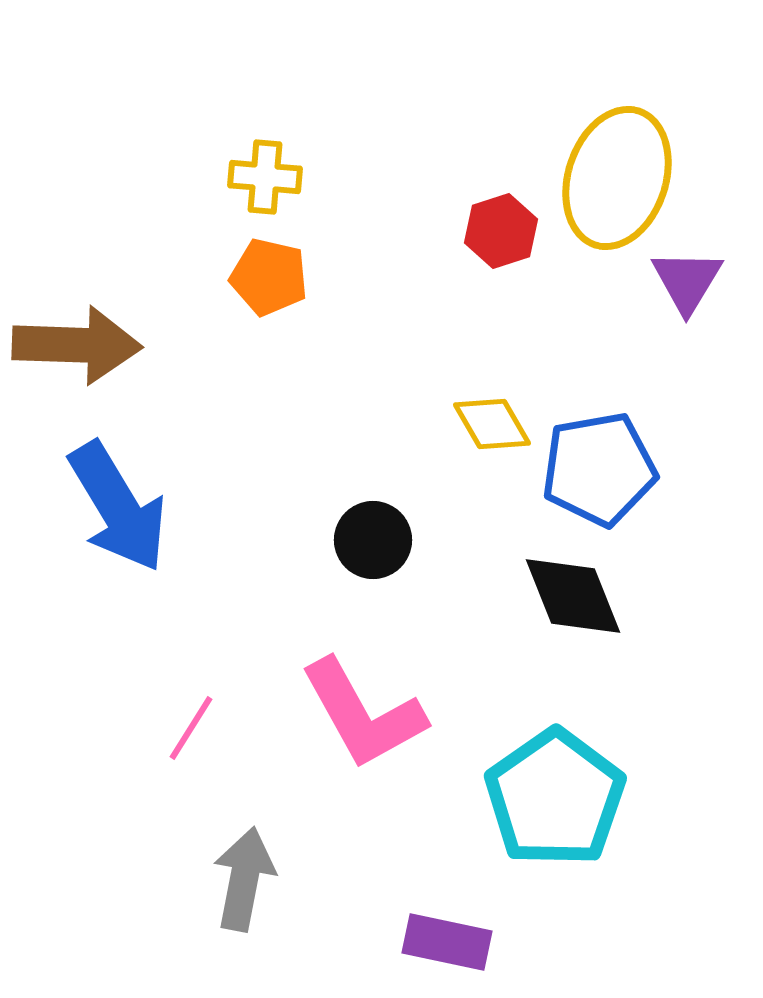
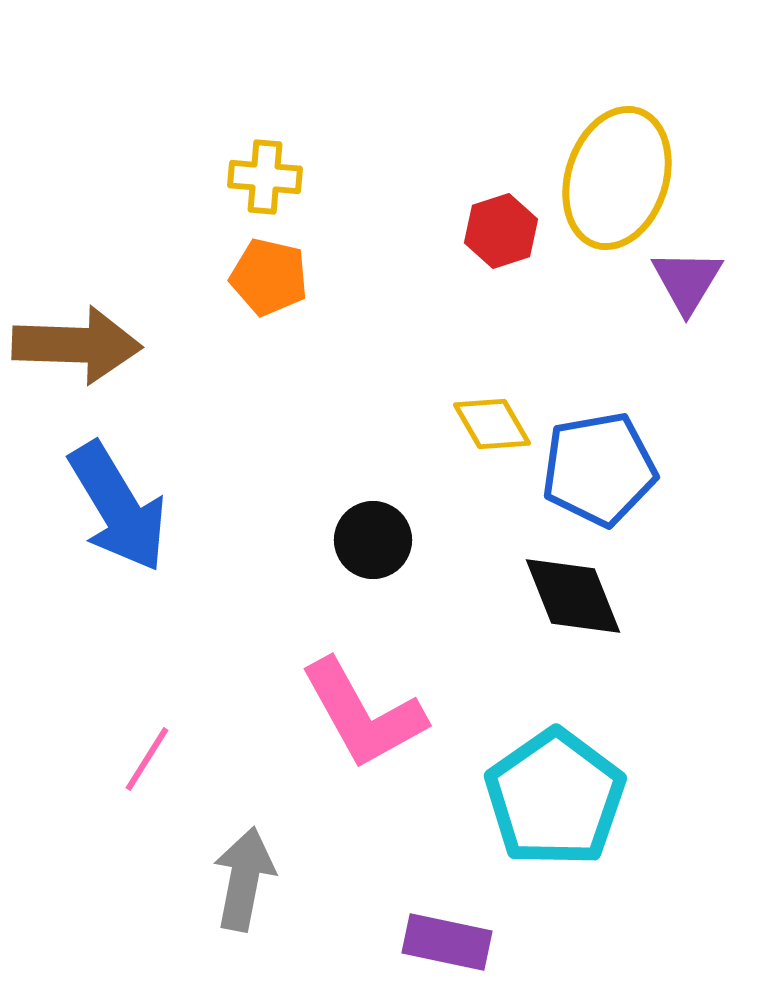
pink line: moved 44 px left, 31 px down
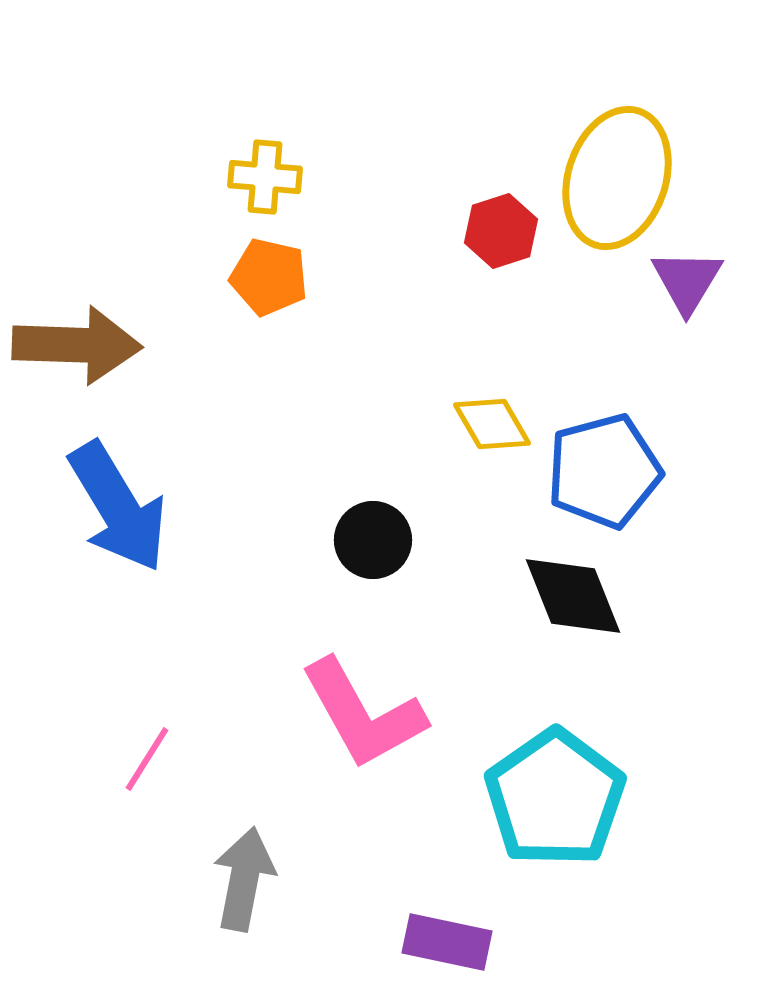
blue pentagon: moved 5 px right, 2 px down; rotated 5 degrees counterclockwise
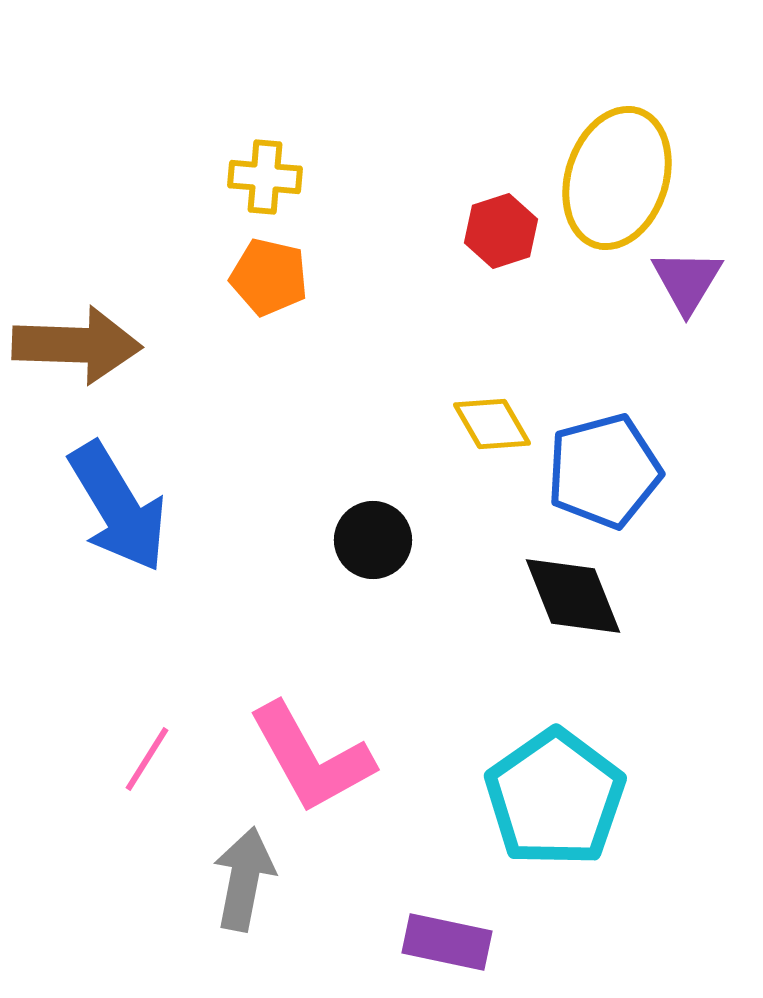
pink L-shape: moved 52 px left, 44 px down
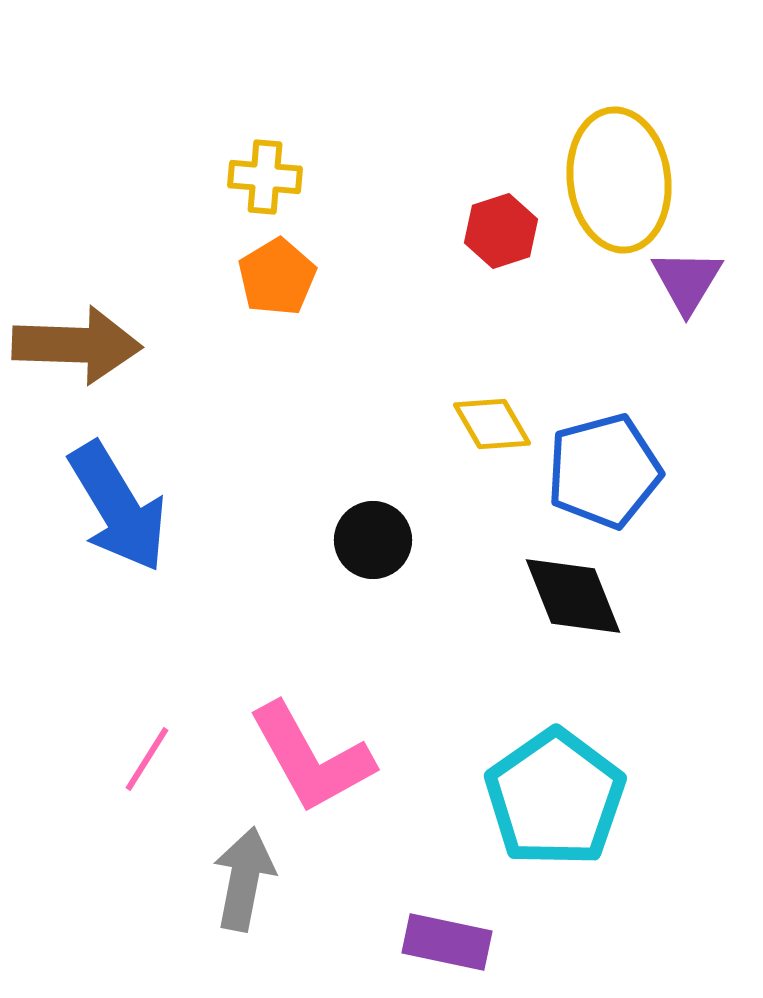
yellow ellipse: moved 2 px right, 2 px down; rotated 25 degrees counterclockwise
orange pentagon: moved 8 px right; rotated 28 degrees clockwise
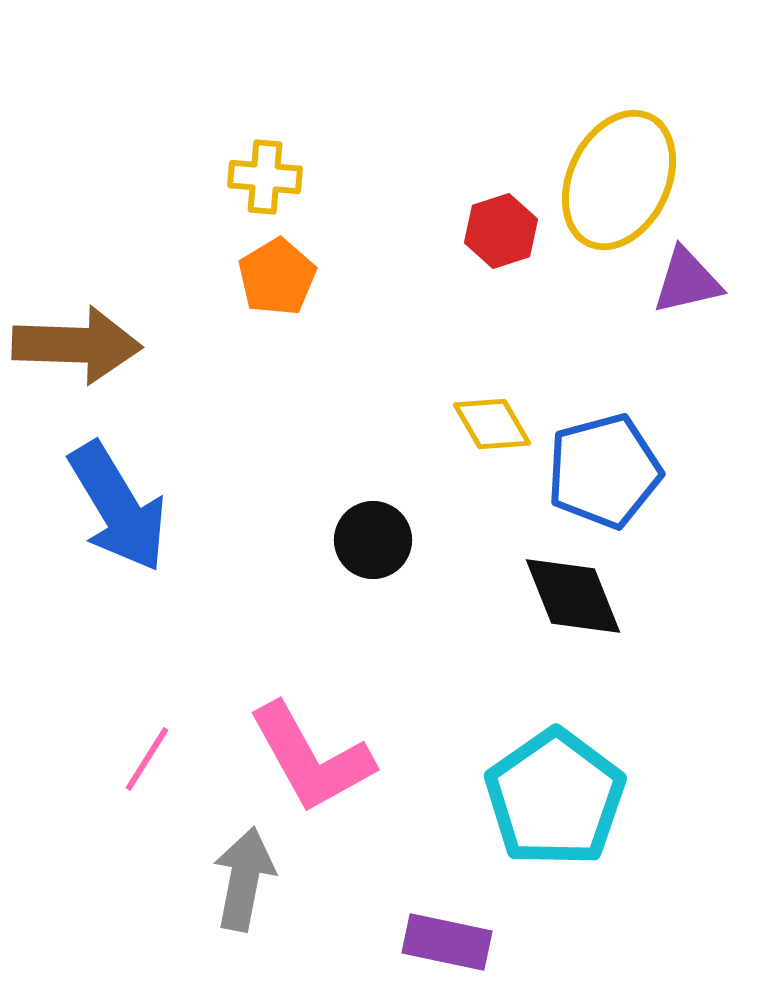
yellow ellipse: rotated 33 degrees clockwise
purple triangle: rotated 46 degrees clockwise
